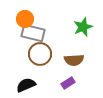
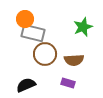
brown circle: moved 5 px right
purple rectangle: rotated 48 degrees clockwise
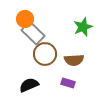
gray rectangle: rotated 30 degrees clockwise
black semicircle: moved 3 px right
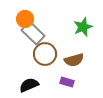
brown semicircle: rotated 12 degrees counterclockwise
purple rectangle: moved 1 px left, 1 px up
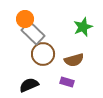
brown circle: moved 2 px left
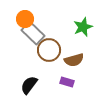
brown circle: moved 6 px right, 4 px up
black semicircle: rotated 30 degrees counterclockwise
